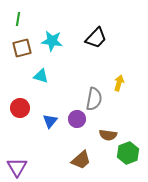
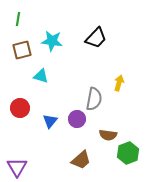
brown square: moved 2 px down
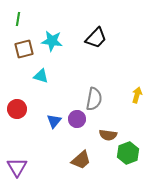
brown square: moved 2 px right, 1 px up
yellow arrow: moved 18 px right, 12 px down
red circle: moved 3 px left, 1 px down
blue triangle: moved 4 px right
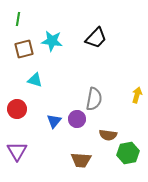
cyan triangle: moved 6 px left, 4 px down
green hexagon: rotated 10 degrees clockwise
brown trapezoid: rotated 45 degrees clockwise
purple triangle: moved 16 px up
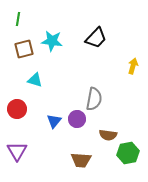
yellow arrow: moved 4 px left, 29 px up
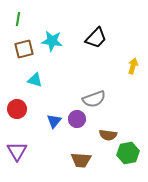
gray semicircle: rotated 60 degrees clockwise
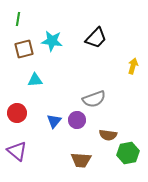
cyan triangle: rotated 21 degrees counterclockwise
red circle: moved 4 px down
purple circle: moved 1 px down
purple triangle: rotated 20 degrees counterclockwise
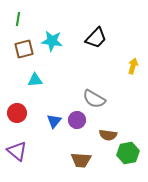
gray semicircle: rotated 50 degrees clockwise
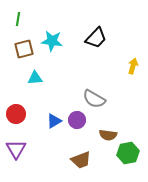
cyan triangle: moved 2 px up
red circle: moved 1 px left, 1 px down
blue triangle: rotated 21 degrees clockwise
purple triangle: moved 1 px left, 2 px up; rotated 20 degrees clockwise
brown trapezoid: rotated 25 degrees counterclockwise
